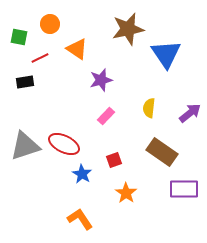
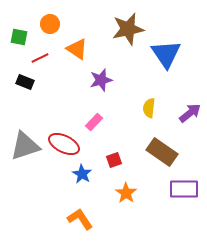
black rectangle: rotated 30 degrees clockwise
pink rectangle: moved 12 px left, 6 px down
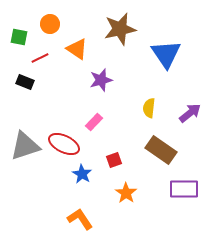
brown star: moved 8 px left
brown rectangle: moved 1 px left, 2 px up
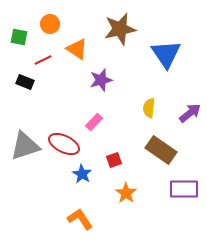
red line: moved 3 px right, 2 px down
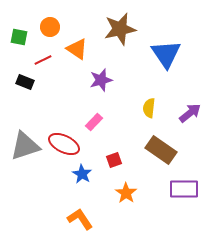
orange circle: moved 3 px down
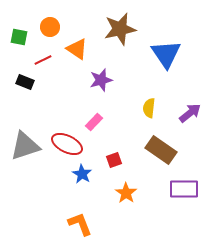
red ellipse: moved 3 px right
orange L-shape: moved 5 px down; rotated 12 degrees clockwise
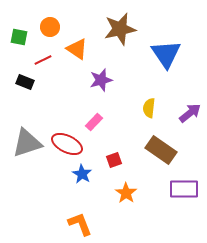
gray triangle: moved 2 px right, 3 px up
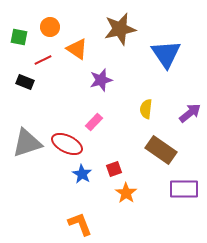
yellow semicircle: moved 3 px left, 1 px down
red square: moved 9 px down
